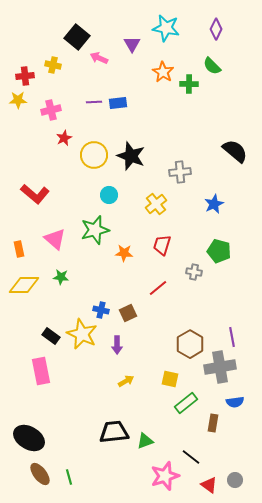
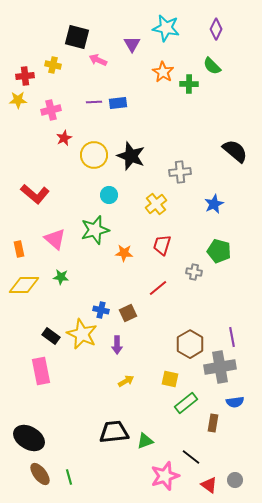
black square at (77, 37): rotated 25 degrees counterclockwise
pink arrow at (99, 58): moved 1 px left, 2 px down
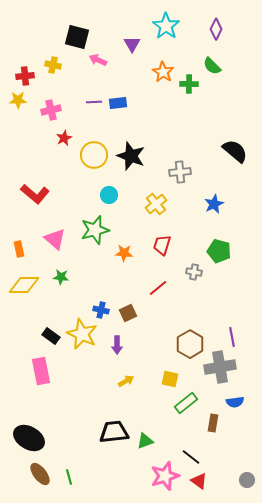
cyan star at (166, 28): moved 2 px up; rotated 24 degrees clockwise
gray circle at (235, 480): moved 12 px right
red triangle at (209, 485): moved 10 px left, 4 px up
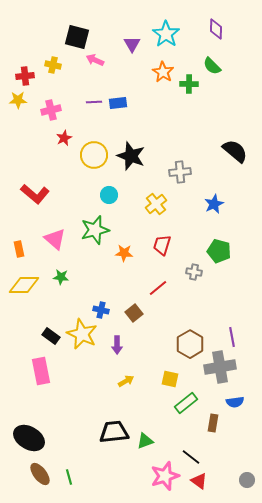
cyan star at (166, 26): moved 8 px down
purple diamond at (216, 29): rotated 25 degrees counterclockwise
pink arrow at (98, 60): moved 3 px left
brown square at (128, 313): moved 6 px right; rotated 12 degrees counterclockwise
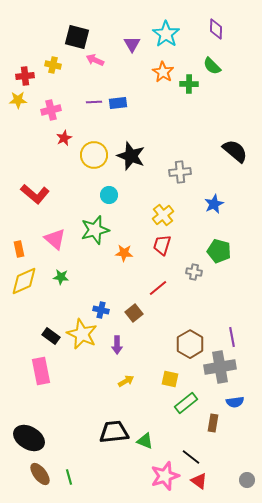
yellow cross at (156, 204): moved 7 px right, 11 px down
yellow diamond at (24, 285): moved 4 px up; rotated 24 degrees counterclockwise
green triangle at (145, 441): rotated 42 degrees clockwise
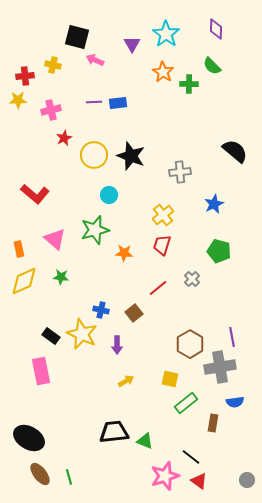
gray cross at (194, 272): moved 2 px left, 7 px down; rotated 35 degrees clockwise
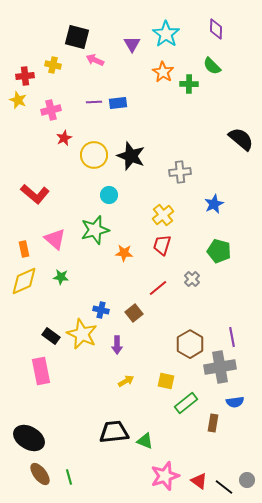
yellow star at (18, 100): rotated 24 degrees clockwise
black semicircle at (235, 151): moved 6 px right, 12 px up
orange rectangle at (19, 249): moved 5 px right
yellow square at (170, 379): moved 4 px left, 2 px down
black line at (191, 457): moved 33 px right, 30 px down
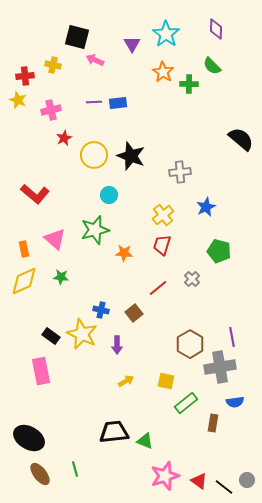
blue star at (214, 204): moved 8 px left, 3 px down
green line at (69, 477): moved 6 px right, 8 px up
